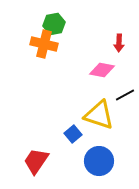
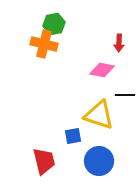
black line: rotated 30 degrees clockwise
blue square: moved 2 px down; rotated 30 degrees clockwise
red trapezoid: moved 8 px right; rotated 132 degrees clockwise
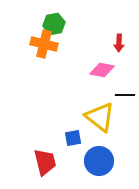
yellow triangle: moved 1 px right, 2 px down; rotated 20 degrees clockwise
blue square: moved 2 px down
red trapezoid: moved 1 px right, 1 px down
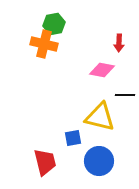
yellow triangle: rotated 24 degrees counterclockwise
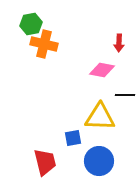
green hexagon: moved 23 px left
yellow triangle: rotated 12 degrees counterclockwise
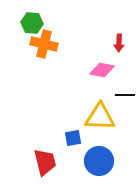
green hexagon: moved 1 px right, 1 px up; rotated 15 degrees clockwise
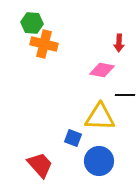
blue square: rotated 30 degrees clockwise
red trapezoid: moved 5 px left, 3 px down; rotated 28 degrees counterclockwise
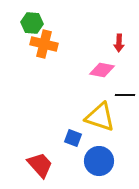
yellow triangle: rotated 16 degrees clockwise
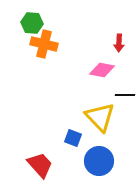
yellow triangle: rotated 28 degrees clockwise
